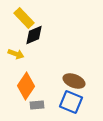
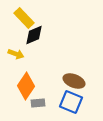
gray rectangle: moved 1 px right, 2 px up
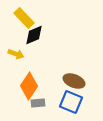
orange diamond: moved 3 px right
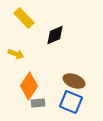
black diamond: moved 21 px right
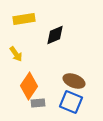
yellow rectangle: moved 1 px down; rotated 55 degrees counterclockwise
yellow arrow: rotated 35 degrees clockwise
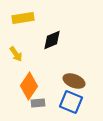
yellow rectangle: moved 1 px left, 1 px up
black diamond: moved 3 px left, 5 px down
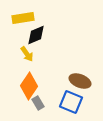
black diamond: moved 16 px left, 5 px up
yellow arrow: moved 11 px right
brown ellipse: moved 6 px right
gray rectangle: rotated 64 degrees clockwise
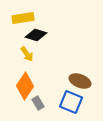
black diamond: rotated 40 degrees clockwise
orange diamond: moved 4 px left
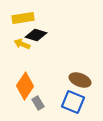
yellow arrow: moved 5 px left, 10 px up; rotated 147 degrees clockwise
brown ellipse: moved 1 px up
blue square: moved 2 px right
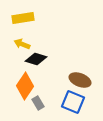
black diamond: moved 24 px down
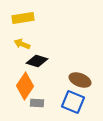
black diamond: moved 1 px right, 2 px down
gray rectangle: moved 1 px left; rotated 56 degrees counterclockwise
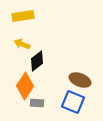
yellow rectangle: moved 2 px up
black diamond: rotated 55 degrees counterclockwise
